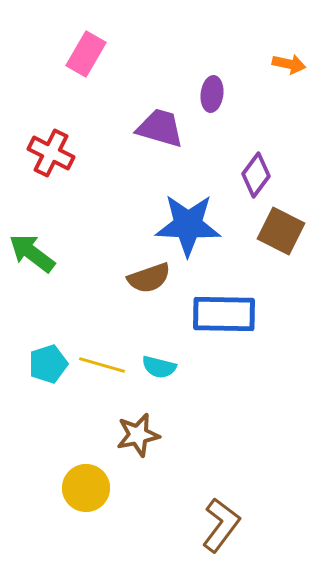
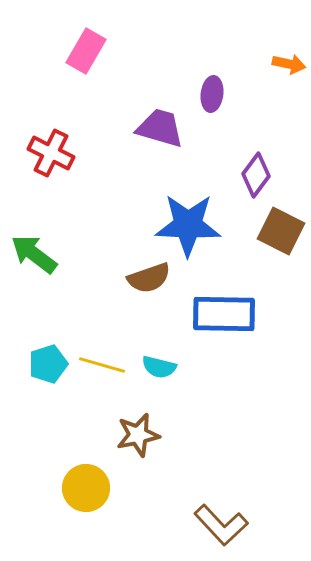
pink rectangle: moved 3 px up
green arrow: moved 2 px right, 1 px down
brown L-shape: rotated 100 degrees clockwise
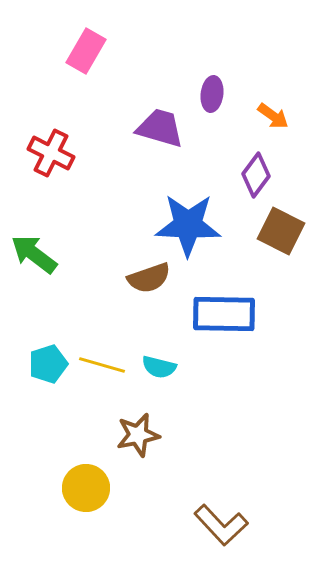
orange arrow: moved 16 px left, 52 px down; rotated 24 degrees clockwise
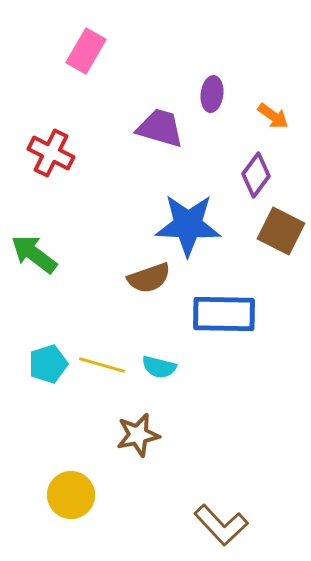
yellow circle: moved 15 px left, 7 px down
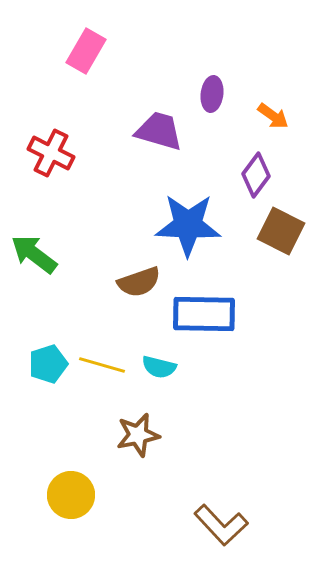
purple trapezoid: moved 1 px left, 3 px down
brown semicircle: moved 10 px left, 4 px down
blue rectangle: moved 20 px left
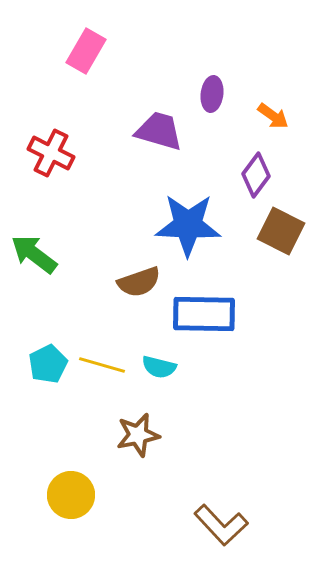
cyan pentagon: rotated 9 degrees counterclockwise
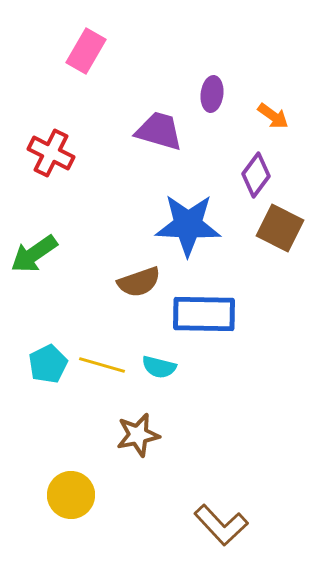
brown square: moved 1 px left, 3 px up
green arrow: rotated 72 degrees counterclockwise
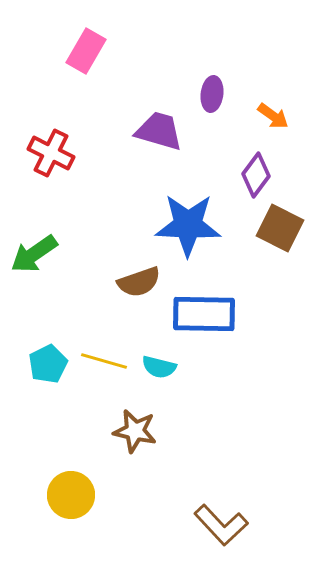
yellow line: moved 2 px right, 4 px up
brown star: moved 3 px left, 4 px up; rotated 24 degrees clockwise
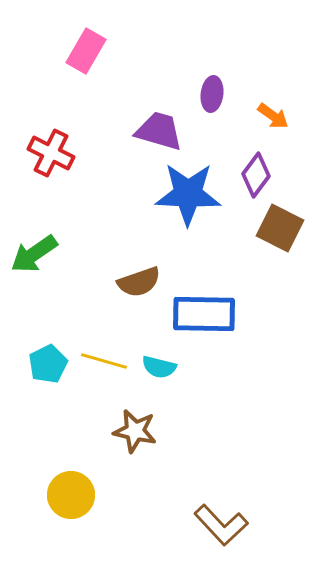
blue star: moved 31 px up
